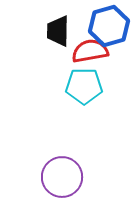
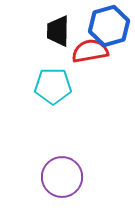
cyan pentagon: moved 31 px left
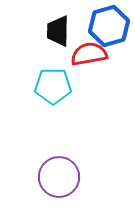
red semicircle: moved 1 px left, 3 px down
purple circle: moved 3 px left
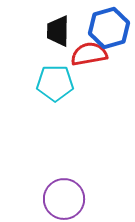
blue hexagon: moved 2 px down
cyan pentagon: moved 2 px right, 3 px up
purple circle: moved 5 px right, 22 px down
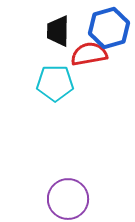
purple circle: moved 4 px right
